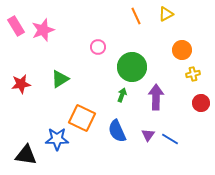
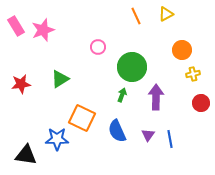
blue line: rotated 48 degrees clockwise
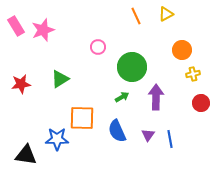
green arrow: moved 2 px down; rotated 40 degrees clockwise
orange square: rotated 24 degrees counterclockwise
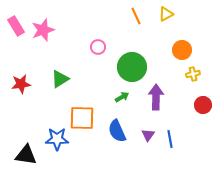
red circle: moved 2 px right, 2 px down
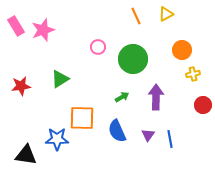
green circle: moved 1 px right, 8 px up
red star: moved 2 px down
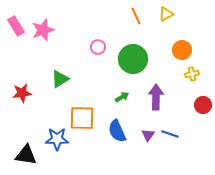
yellow cross: moved 1 px left
red star: moved 1 px right, 7 px down
blue line: moved 5 px up; rotated 60 degrees counterclockwise
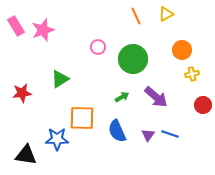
purple arrow: rotated 130 degrees clockwise
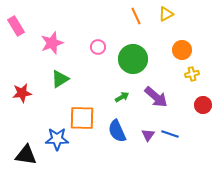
pink star: moved 9 px right, 13 px down
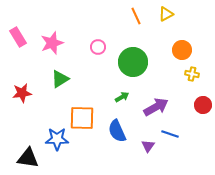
pink rectangle: moved 2 px right, 11 px down
green circle: moved 3 px down
yellow cross: rotated 24 degrees clockwise
purple arrow: moved 10 px down; rotated 70 degrees counterclockwise
purple triangle: moved 11 px down
black triangle: moved 2 px right, 3 px down
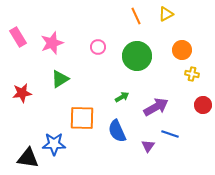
green circle: moved 4 px right, 6 px up
blue star: moved 3 px left, 5 px down
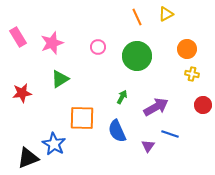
orange line: moved 1 px right, 1 px down
orange circle: moved 5 px right, 1 px up
green arrow: rotated 32 degrees counterclockwise
blue star: rotated 30 degrees clockwise
black triangle: rotated 30 degrees counterclockwise
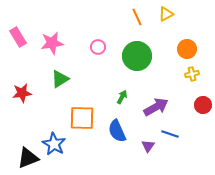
pink star: rotated 10 degrees clockwise
yellow cross: rotated 24 degrees counterclockwise
